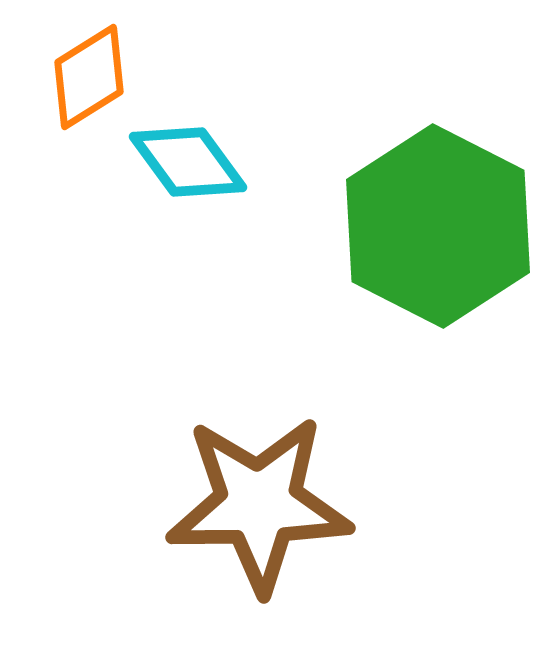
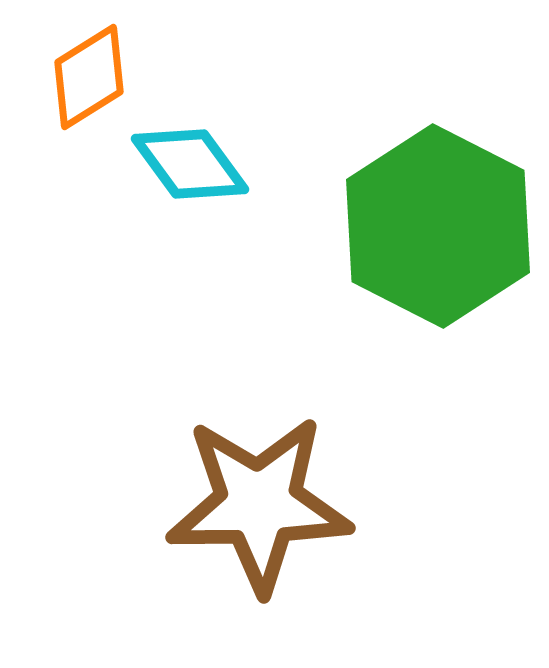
cyan diamond: moved 2 px right, 2 px down
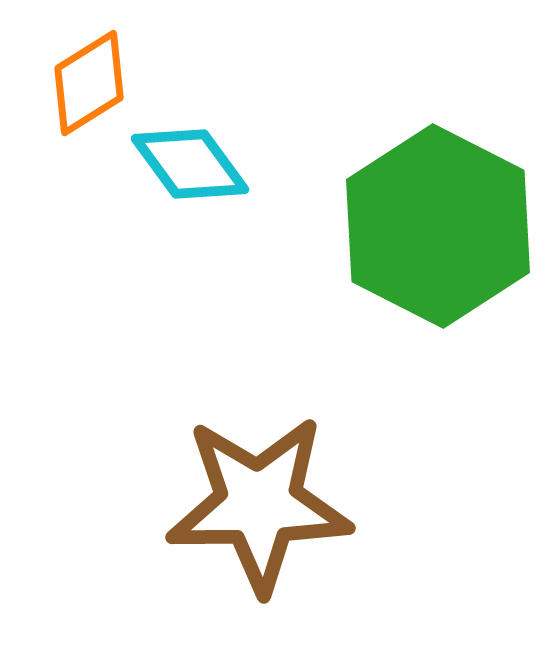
orange diamond: moved 6 px down
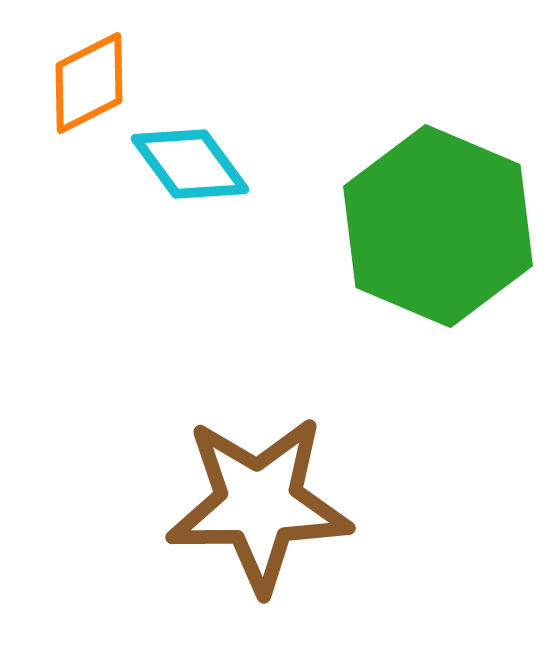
orange diamond: rotated 5 degrees clockwise
green hexagon: rotated 4 degrees counterclockwise
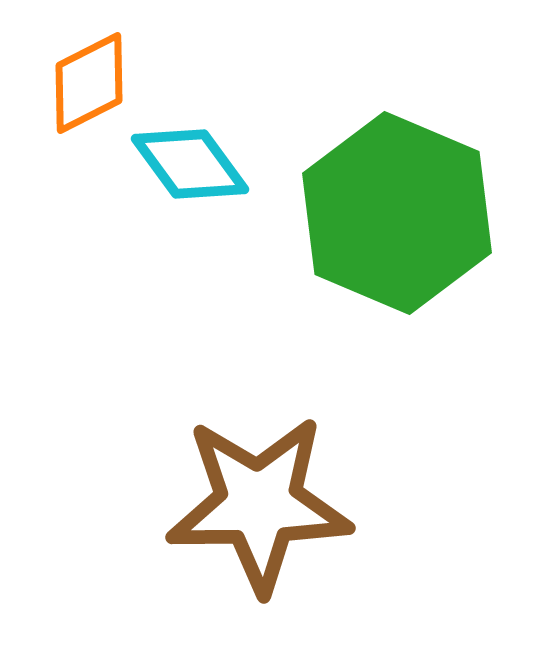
green hexagon: moved 41 px left, 13 px up
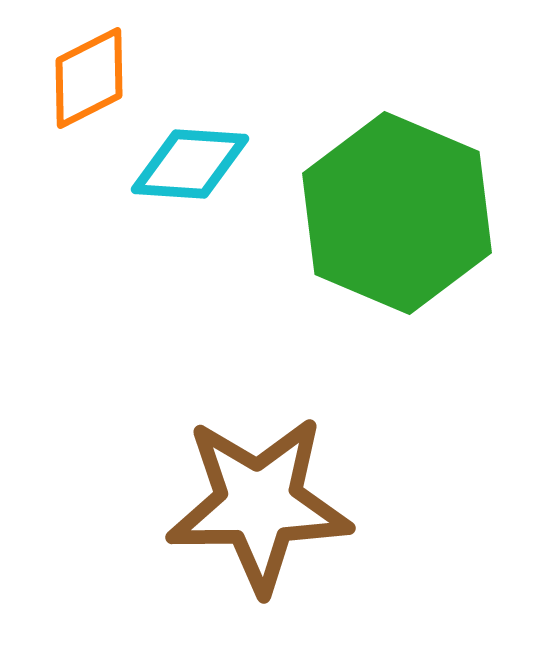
orange diamond: moved 5 px up
cyan diamond: rotated 50 degrees counterclockwise
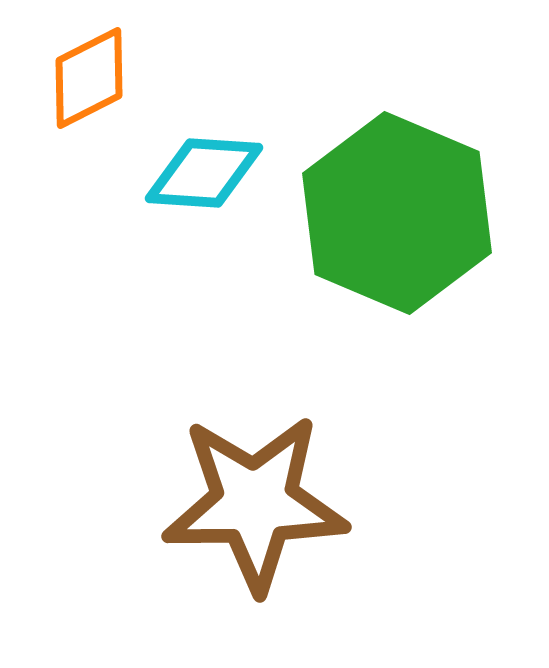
cyan diamond: moved 14 px right, 9 px down
brown star: moved 4 px left, 1 px up
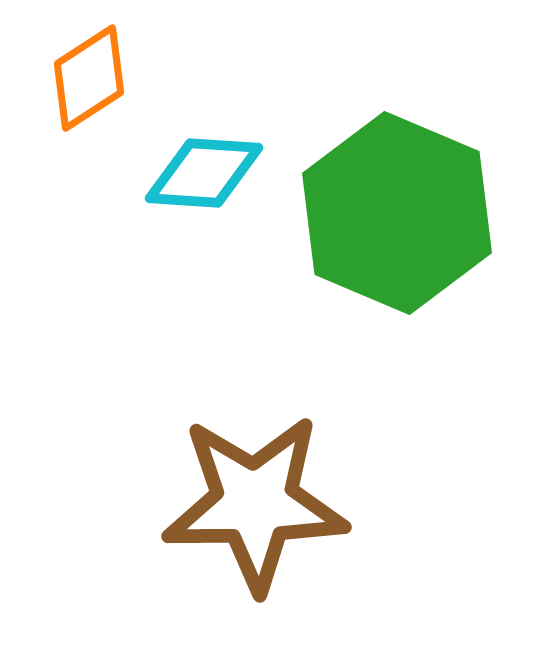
orange diamond: rotated 6 degrees counterclockwise
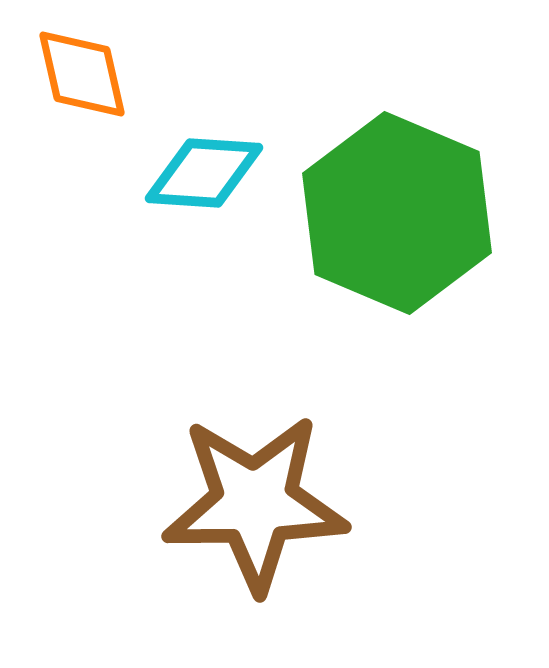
orange diamond: moved 7 px left, 4 px up; rotated 70 degrees counterclockwise
